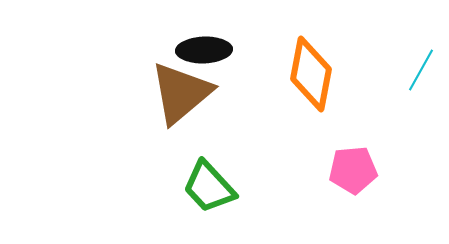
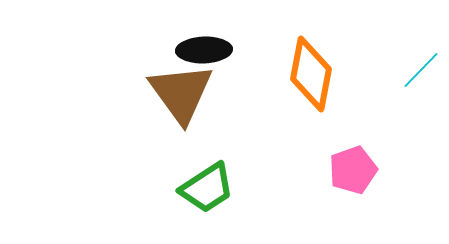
cyan line: rotated 15 degrees clockwise
brown triangle: rotated 26 degrees counterclockwise
pink pentagon: rotated 15 degrees counterclockwise
green trapezoid: moved 2 px left, 1 px down; rotated 80 degrees counterclockwise
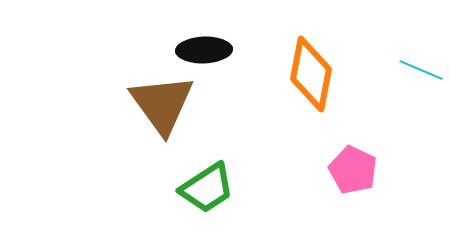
cyan line: rotated 69 degrees clockwise
brown triangle: moved 19 px left, 11 px down
pink pentagon: rotated 27 degrees counterclockwise
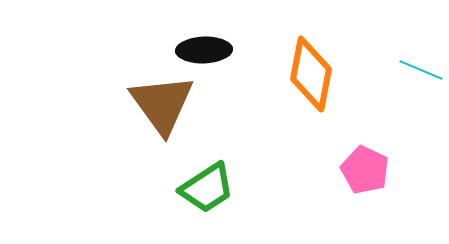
pink pentagon: moved 12 px right
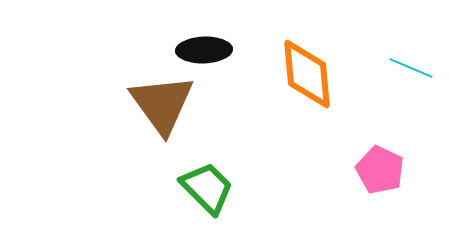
cyan line: moved 10 px left, 2 px up
orange diamond: moved 4 px left; rotated 16 degrees counterclockwise
pink pentagon: moved 15 px right
green trapezoid: rotated 102 degrees counterclockwise
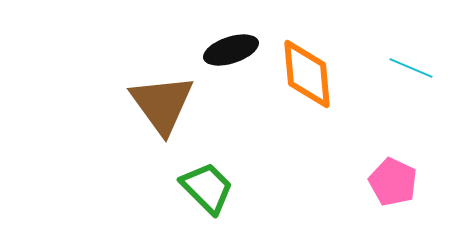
black ellipse: moved 27 px right; rotated 16 degrees counterclockwise
pink pentagon: moved 13 px right, 12 px down
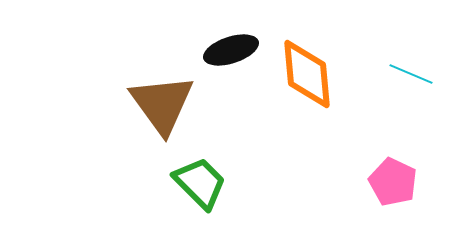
cyan line: moved 6 px down
green trapezoid: moved 7 px left, 5 px up
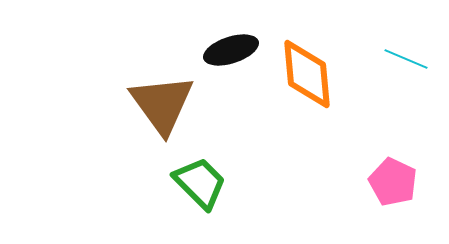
cyan line: moved 5 px left, 15 px up
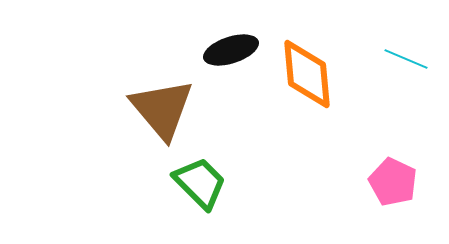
brown triangle: moved 5 px down; rotated 4 degrees counterclockwise
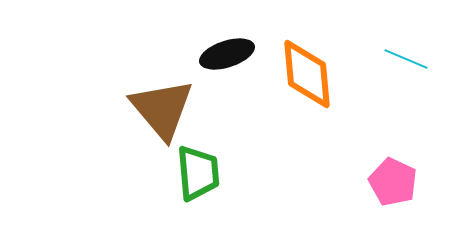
black ellipse: moved 4 px left, 4 px down
green trapezoid: moved 2 px left, 10 px up; rotated 40 degrees clockwise
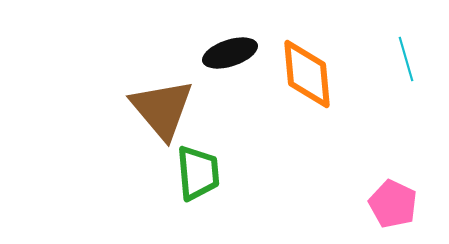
black ellipse: moved 3 px right, 1 px up
cyan line: rotated 51 degrees clockwise
pink pentagon: moved 22 px down
